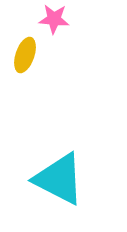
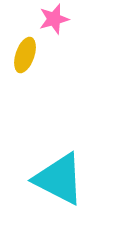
pink star: rotated 20 degrees counterclockwise
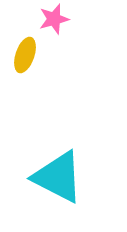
cyan triangle: moved 1 px left, 2 px up
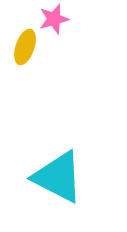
yellow ellipse: moved 8 px up
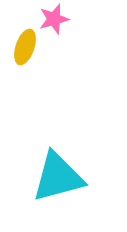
cyan triangle: rotated 42 degrees counterclockwise
